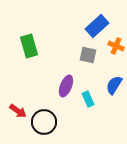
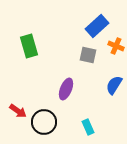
purple ellipse: moved 3 px down
cyan rectangle: moved 28 px down
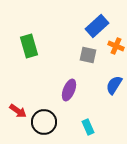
purple ellipse: moved 3 px right, 1 px down
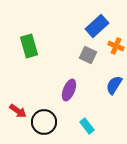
gray square: rotated 12 degrees clockwise
cyan rectangle: moved 1 px left, 1 px up; rotated 14 degrees counterclockwise
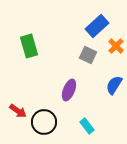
orange cross: rotated 21 degrees clockwise
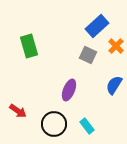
black circle: moved 10 px right, 2 px down
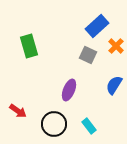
cyan rectangle: moved 2 px right
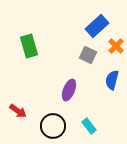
blue semicircle: moved 2 px left, 5 px up; rotated 18 degrees counterclockwise
black circle: moved 1 px left, 2 px down
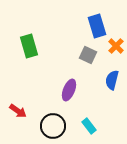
blue rectangle: rotated 65 degrees counterclockwise
